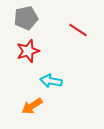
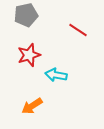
gray pentagon: moved 3 px up
red star: moved 1 px right, 4 px down
cyan arrow: moved 5 px right, 6 px up
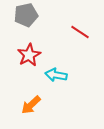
red line: moved 2 px right, 2 px down
red star: rotated 10 degrees counterclockwise
orange arrow: moved 1 px left, 1 px up; rotated 10 degrees counterclockwise
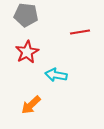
gray pentagon: rotated 20 degrees clockwise
red line: rotated 42 degrees counterclockwise
red star: moved 2 px left, 3 px up
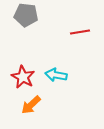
red star: moved 4 px left, 25 px down; rotated 15 degrees counterclockwise
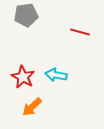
gray pentagon: rotated 15 degrees counterclockwise
red line: rotated 24 degrees clockwise
orange arrow: moved 1 px right, 2 px down
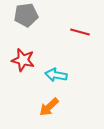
red star: moved 17 px up; rotated 15 degrees counterclockwise
orange arrow: moved 17 px right
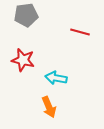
cyan arrow: moved 3 px down
orange arrow: rotated 70 degrees counterclockwise
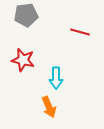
cyan arrow: rotated 100 degrees counterclockwise
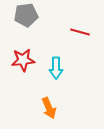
red star: rotated 20 degrees counterclockwise
cyan arrow: moved 10 px up
orange arrow: moved 1 px down
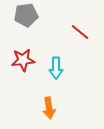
red line: rotated 24 degrees clockwise
orange arrow: rotated 15 degrees clockwise
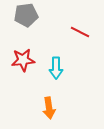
red line: rotated 12 degrees counterclockwise
